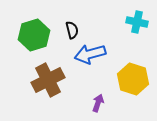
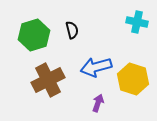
blue arrow: moved 6 px right, 13 px down
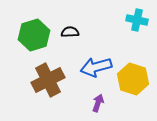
cyan cross: moved 2 px up
black semicircle: moved 2 px left, 2 px down; rotated 78 degrees counterclockwise
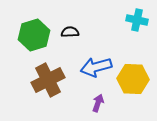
yellow hexagon: rotated 16 degrees counterclockwise
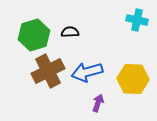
blue arrow: moved 9 px left, 5 px down
brown cross: moved 9 px up
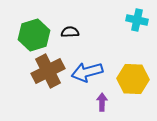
purple arrow: moved 4 px right, 1 px up; rotated 18 degrees counterclockwise
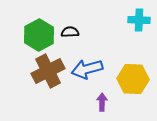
cyan cross: moved 2 px right; rotated 10 degrees counterclockwise
green hexagon: moved 5 px right; rotated 12 degrees counterclockwise
blue arrow: moved 3 px up
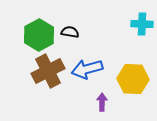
cyan cross: moved 3 px right, 4 px down
black semicircle: rotated 12 degrees clockwise
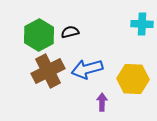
black semicircle: rotated 24 degrees counterclockwise
